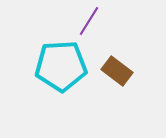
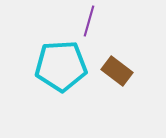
purple line: rotated 16 degrees counterclockwise
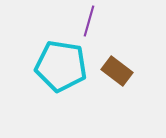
cyan pentagon: rotated 12 degrees clockwise
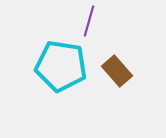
brown rectangle: rotated 12 degrees clockwise
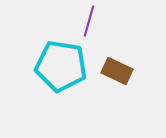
brown rectangle: rotated 24 degrees counterclockwise
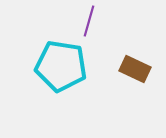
brown rectangle: moved 18 px right, 2 px up
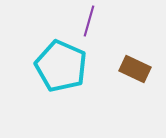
cyan pentagon: rotated 15 degrees clockwise
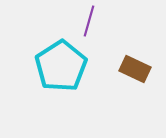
cyan pentagon: rotated 15 degrees clockwise
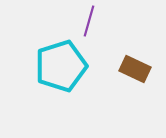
cyan pentagon: rotated 15 degrees clockwise
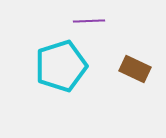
purple line: rotated 72 degrees clockwise
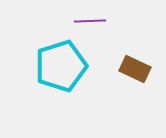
purple line: moved 1 px right
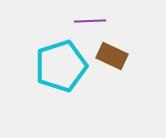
brown rectangle: moved 23 px left, 13 px up
